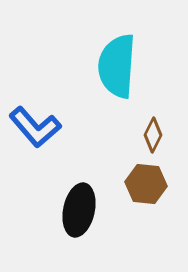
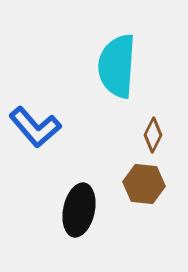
brown hexagon: moved 2 px left
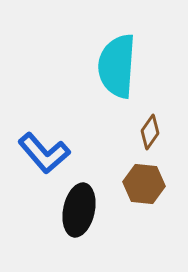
blue L-shape: moved 9 px right, 26 px down
brown diamond: moved 3 px left, 3 px up; rotated 8 degrees clockwise
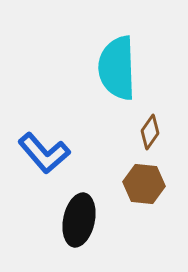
cyan semicircle: moved 2 px down; rotated 6 degrees counterclockwise
black ellipse: moved 10 px down
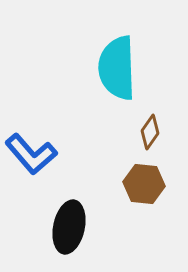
blue L-shape: moved 13 px left, 1 px down
black ellipse: moved 10 px left, 7 px down
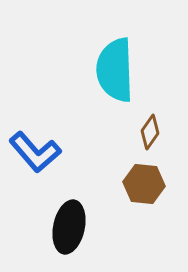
cyan semicircle: moved 2 px left, 2 px down
blue L-shape: moved 4 px right, 2 px up
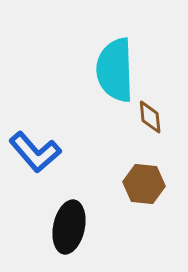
brown diamond: moved 15 px up; rotated 40 degrees counterclockwise
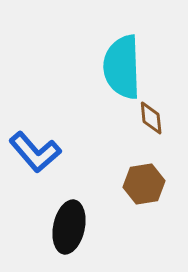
cyan semicircle: moved 7 px right, 3 px up
brown diamond: moved 1 px right, 1 px down
brown hexagon: rotated 15 degrees counterclockwise
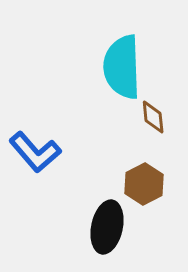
brown diamond: moved 2 px right, 1 px up
brown hexagon: rotated 18 degrees counterclockwise
black ellipse: moved 38 px right
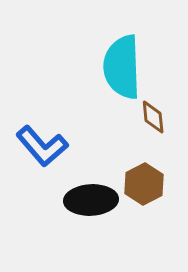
blue L-shape: moved 7 px right, 6 px up
black ellipse: moved 16 px left, 27 px up; rotated 75 degrees clockwise
